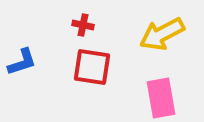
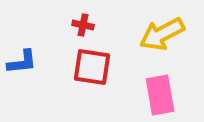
blue L-shape: rotated 12 degrees clockwise
pink rectangle: moved 1 px left, 3 px up
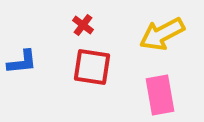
red cross: rotated 25 degrees clockwise
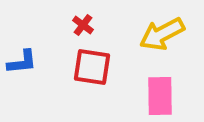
pink rectangle: moved 1 px down; rotated 9 degrees clockwise
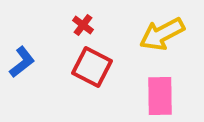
blue L-shape: rotated 32 degrees counterclockwise
red square: rotated 18 degrees clockwise
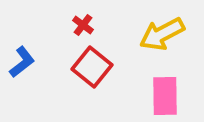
red square: rotated 12 degrees clockwise
pink rectangle: moved 5 px right
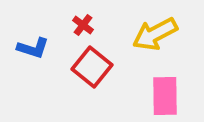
yellow arrow: moved 7 px left
blue L-shape: moved 11 px right, 14 px up; rotated 56 degrees clockwise
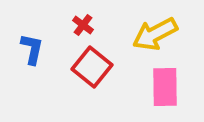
blue L-shape: moved 1 px left, 1 px down; rotated 96 degrees counterclockwise
pink rectangle: moved 9 px up
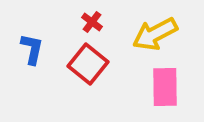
red cross: moved 9 px right, 3 px up
red square: moved 4 px left, 3 px up
